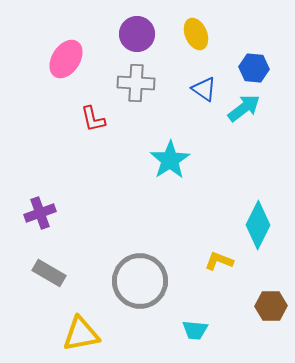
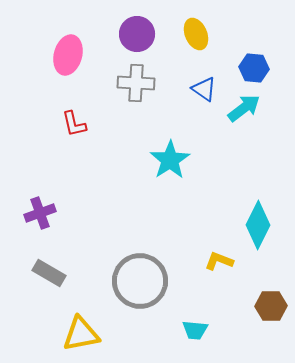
pink ellipse: moved 2 px right, 4 px up; rotated 18 degrees counterclockwise
red L-shape: moved 19 px left, 5 px down
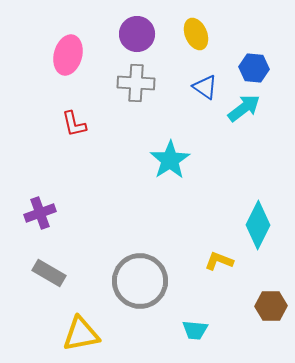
blue triangle: moved 1 px right, 2 px up
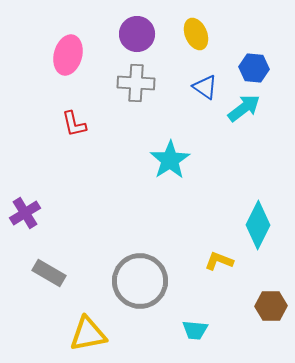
purple cross: moved 15 px left; rotated 12 degrees counterclockwise
yellow triangle: moved 7 px right
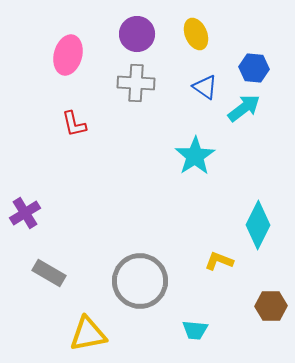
cyan star: moved 25 px right, 4 px up
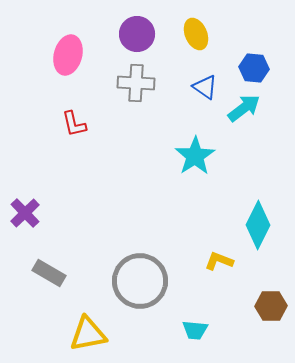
purple cross: rotated 12 degrees counterclockwise
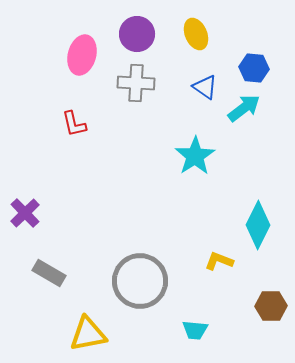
pink ellipse: moved 14 px right
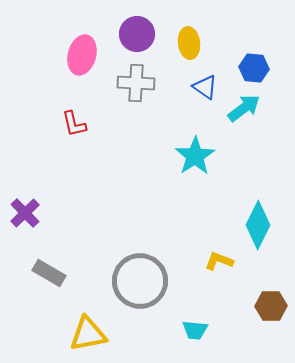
yellow ellipse: moved 7 px left, 9 px down; rotated 16 degrees clockwise
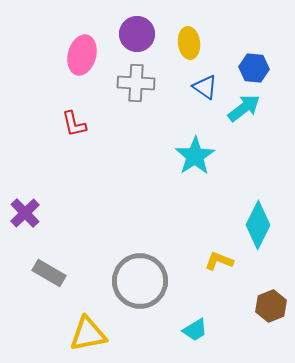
brown hexagon: rotated 20 degrees counterclockwise
cyan trapezoid: rotated 36 degrees counterclockwise
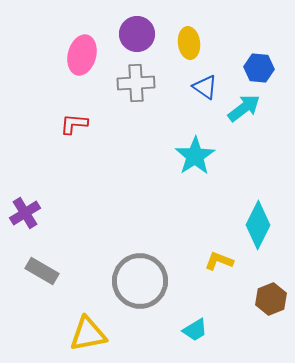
blue hexagon: moved 5 px right
gray cross: rotated 6 degrees counterclockwise
red L-shape: rotated 108 degrees clockwise
purple cross: rotated 12 degrees clockwise
gray rectangle: moved 7 px left, 2 px up
brown hexagon: moved 7 px up
